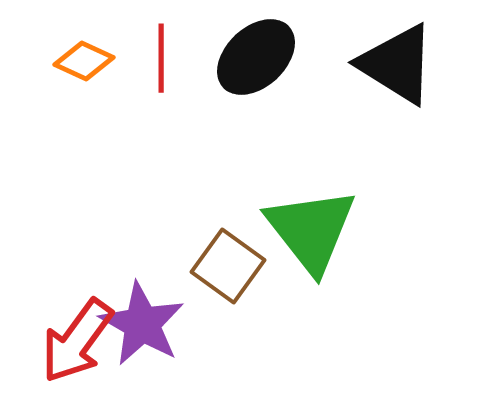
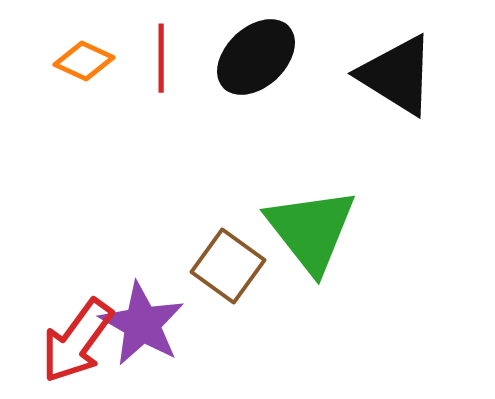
black triangle: moved 11 px down
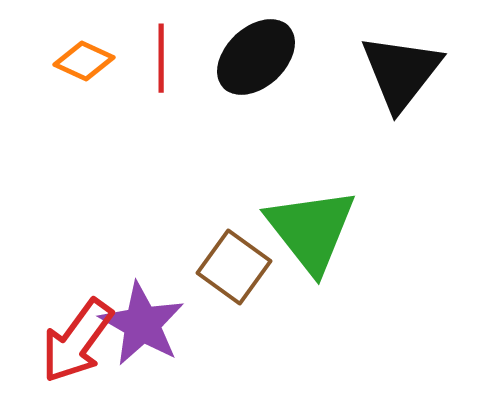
black triangle: moved 4 px right, 3 px up; rotated 36 degrees clockwise
brown square: moved 6 px right, 1 px down
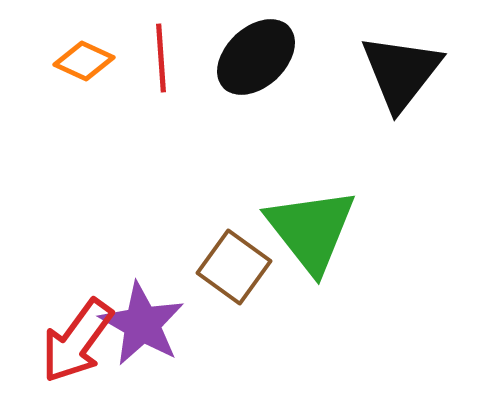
red line: rotated 4 degrees counterclockwise
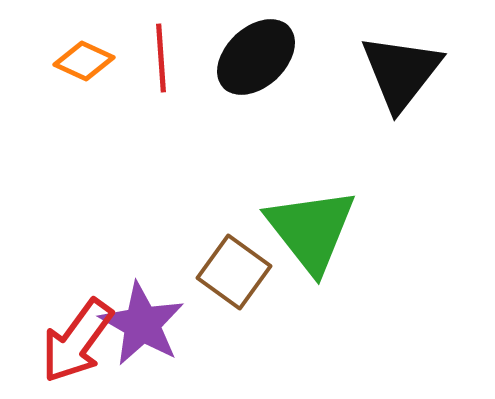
brown square: moved 5 px down
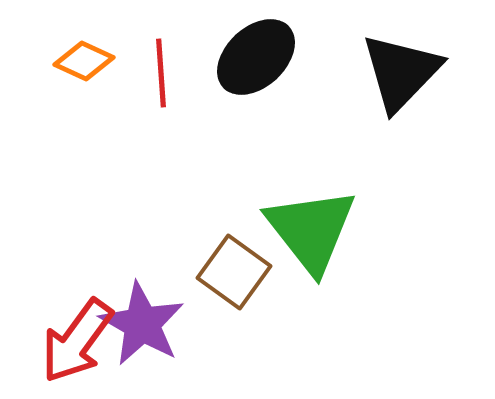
red line: moved 15 px down
black triangle: rotated 6 degrees clockwise
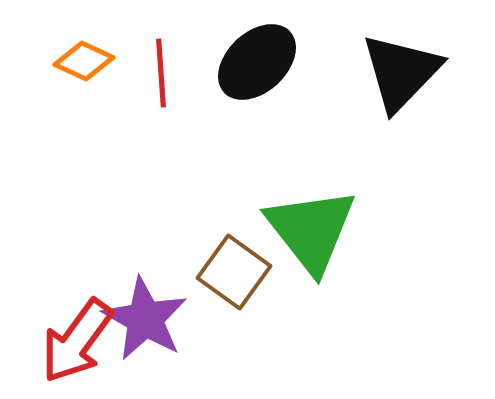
black ellipse: moved 1 px right, 5 px down
purple star: moved 3 px right, 5 px up
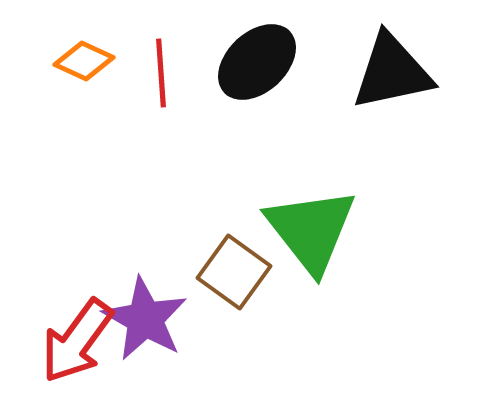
black triangle: moved 9 px left; rotated 34 degrees clockwise
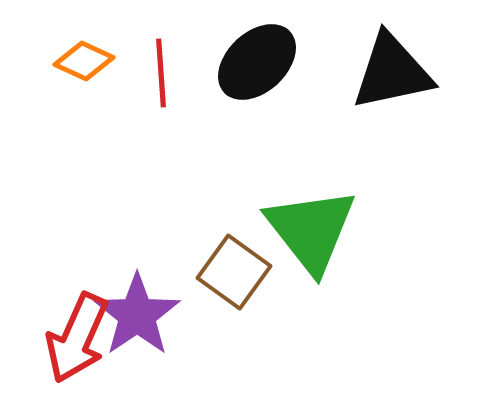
purple star: moved 8 px left, 4 px up; rotated 8 degrees clockwise
red arrow: moved 3 px up; rotated 12 degrees counterclockwise
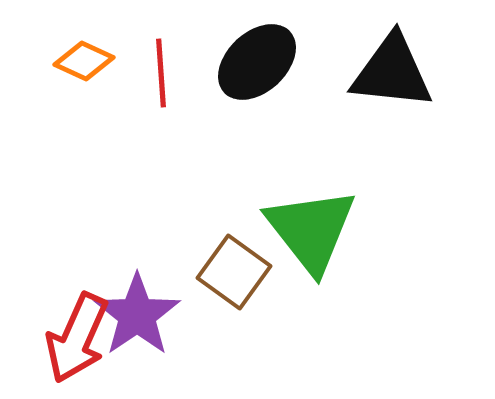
black triangle: rotated 18 degrees clockwise
